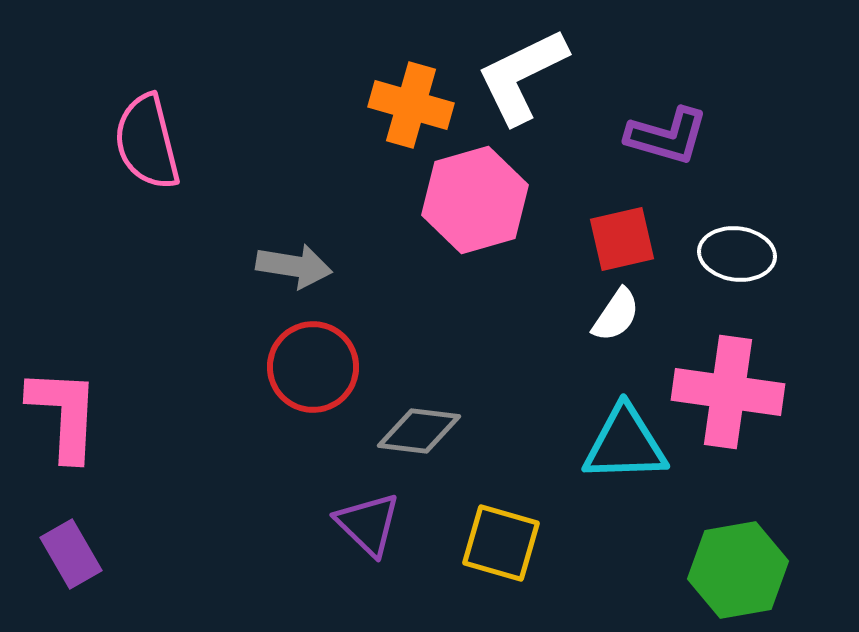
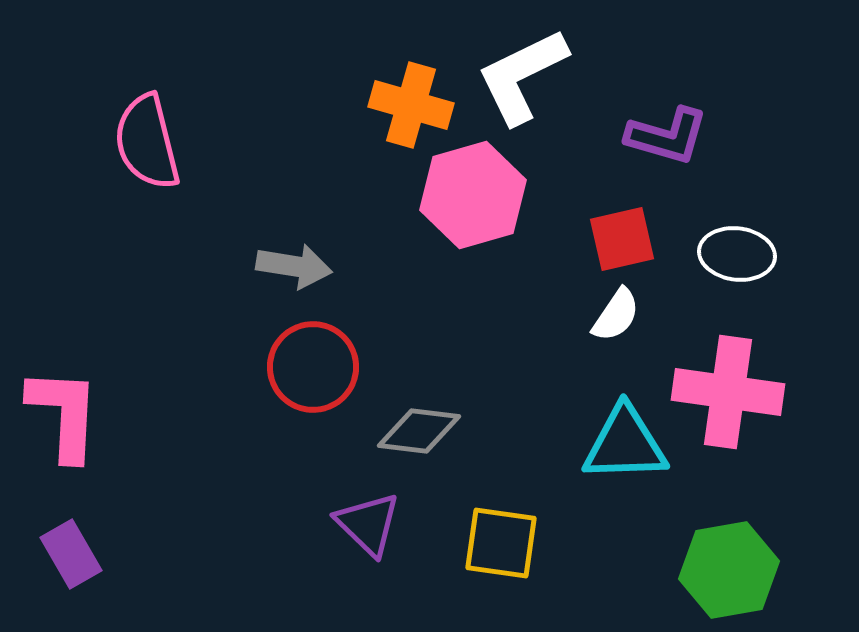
pink hexagon: moved 2 px left, 5 px up
yellow square: rotated 8 degrees counterclockwise
green hexagon: moved 9 px left
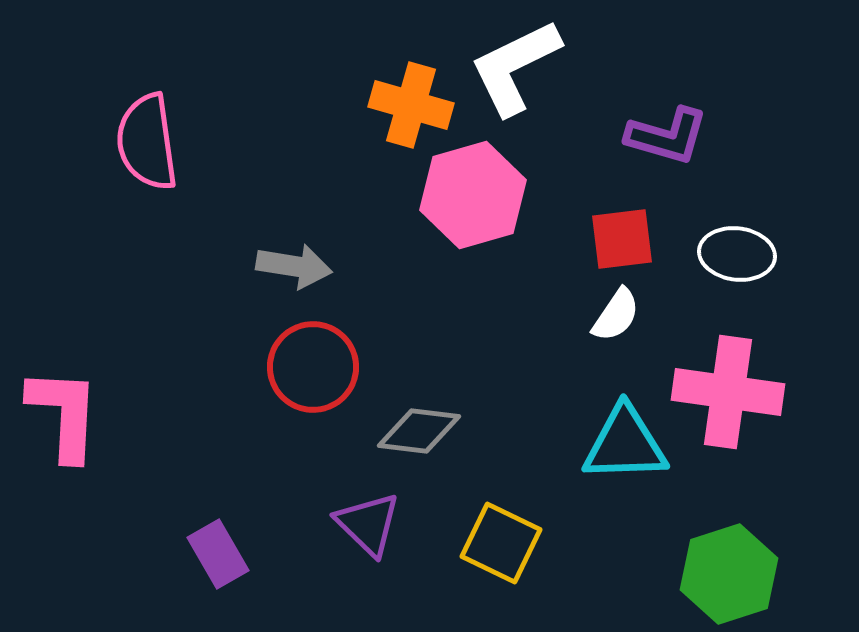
white L-shape: moved 7 px left, 9 px up
pink semicircle: rotated 6 degrees clockwise
red square: rotated 6 degrees clockwise
yellow square: rotated 18 degrees clockwise
purple rectangle: moved 147 px right
green hexagon: moved 4 px down; rotated 8 degrees counterclockwise
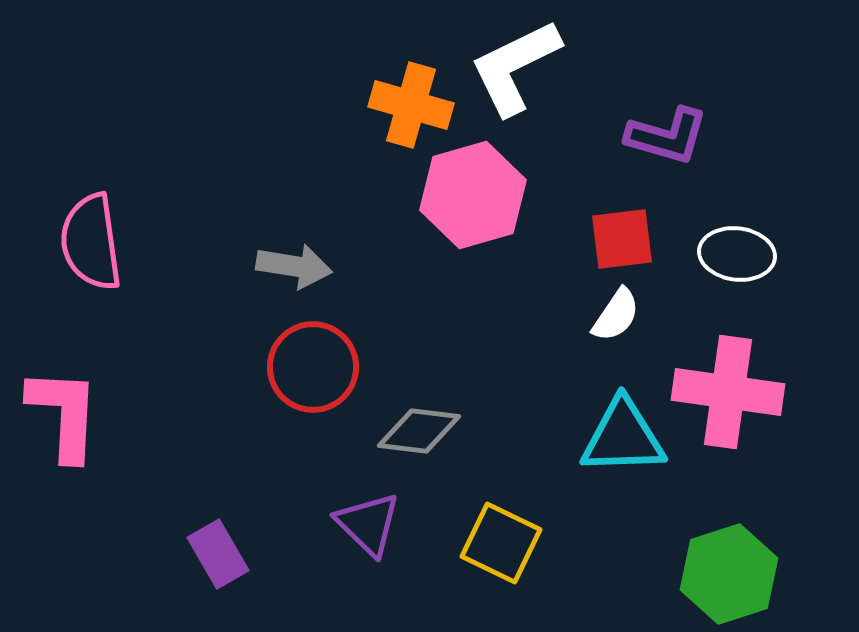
pink semicircle: moved 56 px left, 100 px down
cyan triangle: moved 2 px left, 7 px up
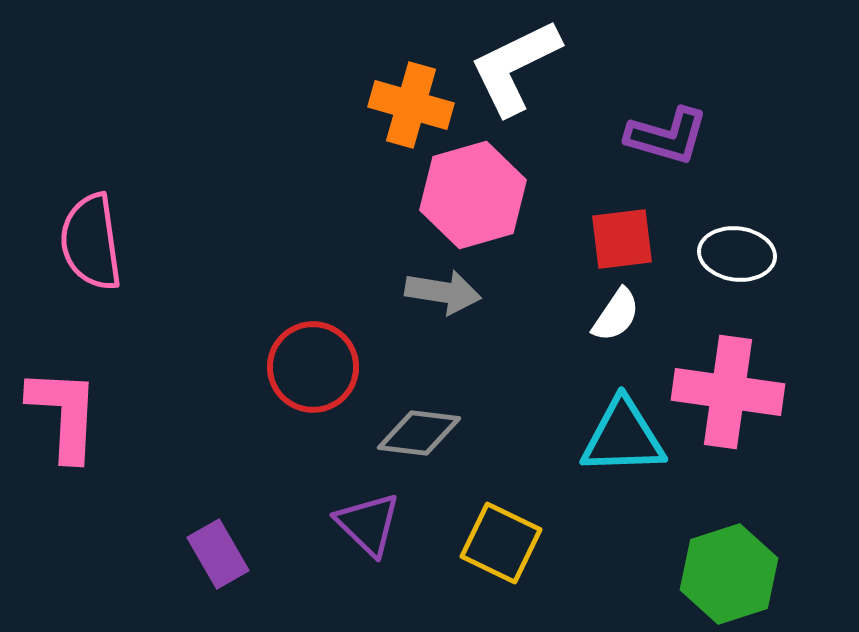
gray arrow: moved 149 px right, 26 px down
gray diamond: moved 2 px down
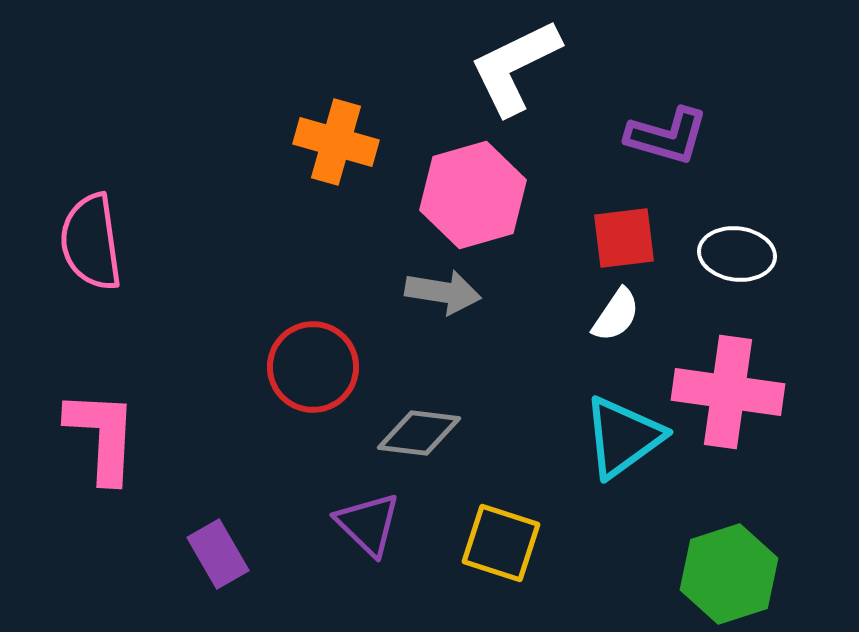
orange cross: moved 75 px left, 37 px down
red square: moved 2 px right, 1 px up
pink L-shape: moved 38 px right, 22 px down
cyan triangle: rotated 34 degrees counterclockwise
yellow square: rotated 8 degrees counterclockwise
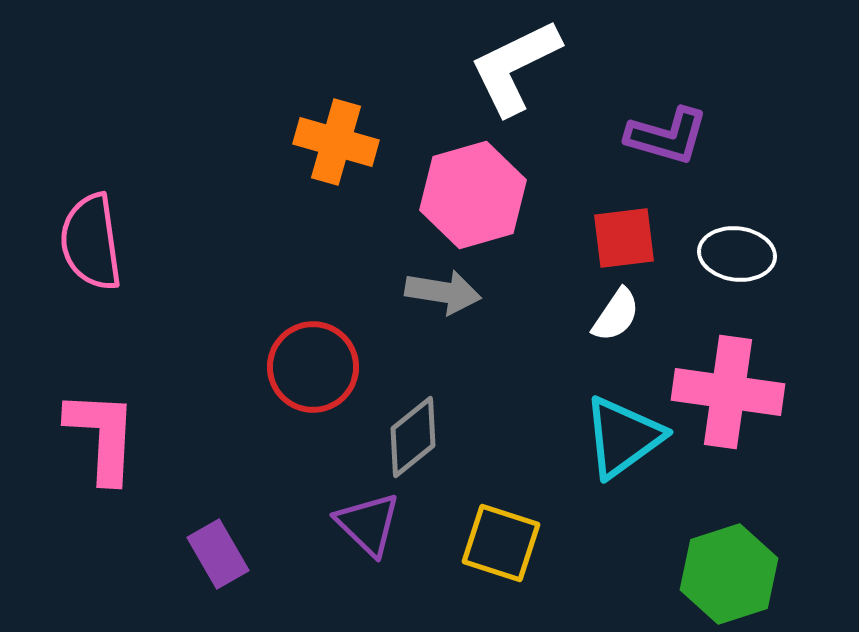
gray diamond: moved 6 px left, 4 px down; rotated 46 degrees counterclockwise
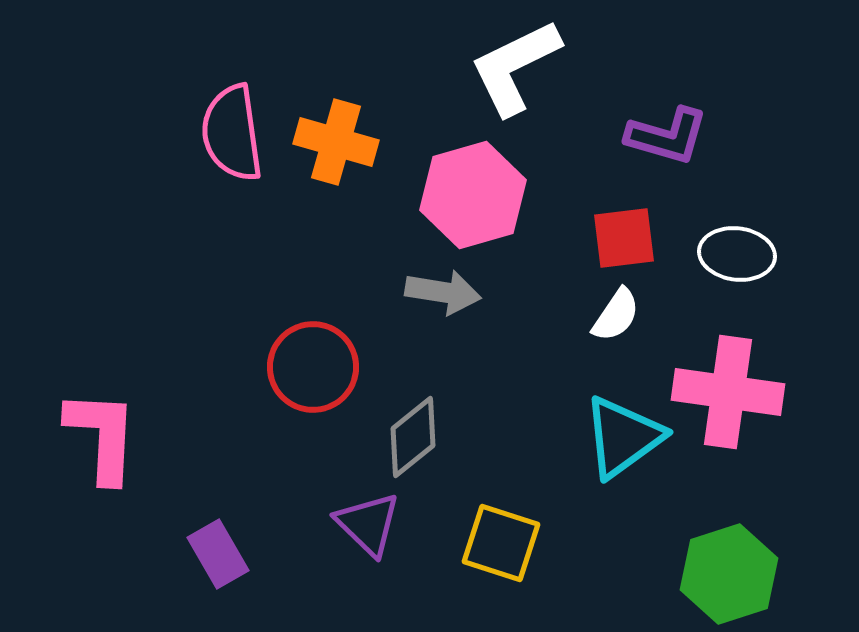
pink semicircle: moved 141 px right, 109 px up
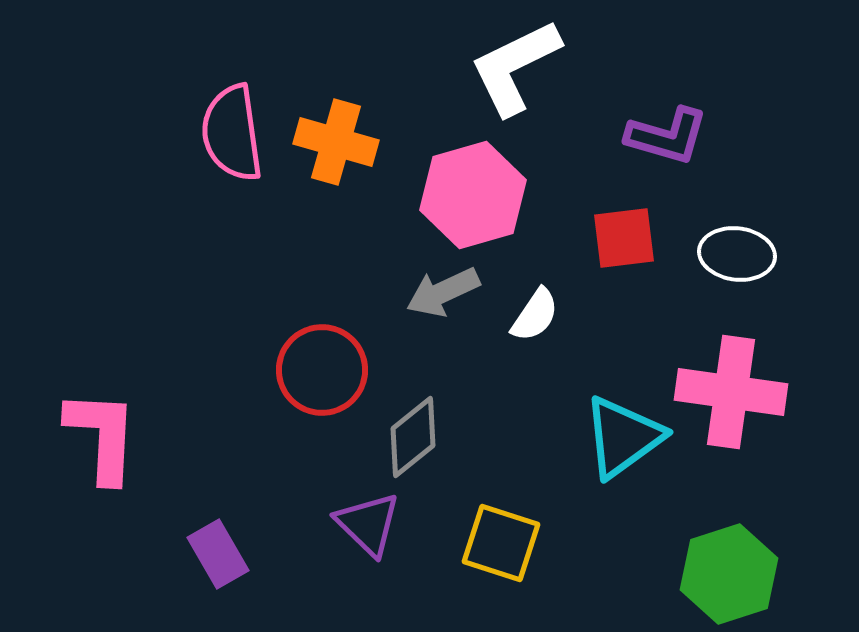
gray arrow: rotated 146 degrees clockwise
white semicircle: moved 81 px left
red circle: moved 9 px right, 3 px down
pink cross: moved 3 px right
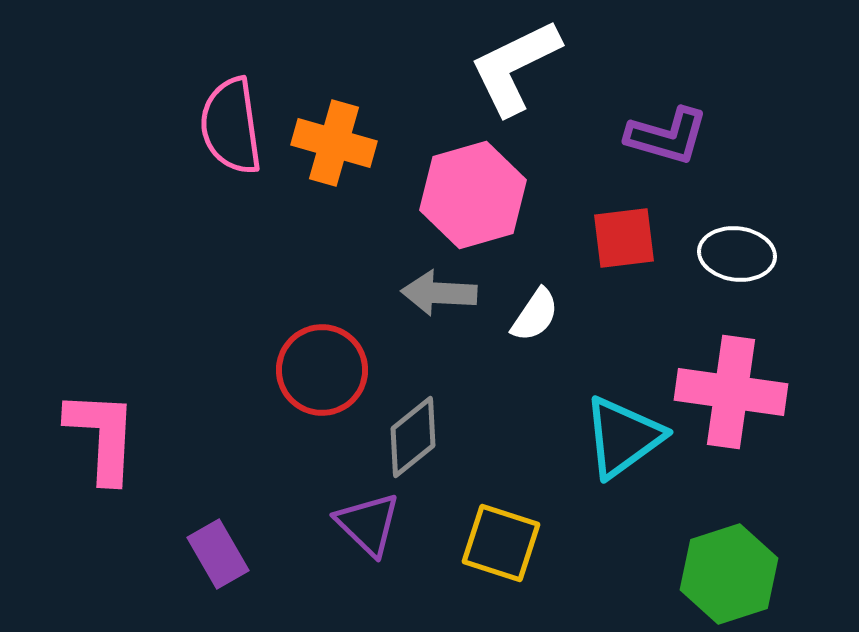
pink semicircle: moved 1 px left, 7 px up
orange cross: moved 2 px left, 1 px down
gray arrow: moved 4 px left, 1 px down; rotated 28 degrees clockwise
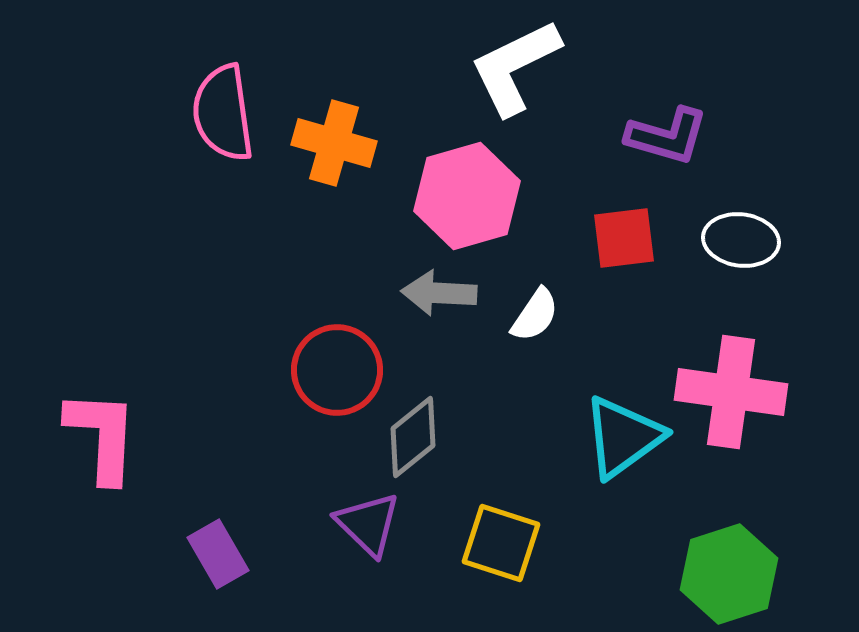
pink semicircle: moved 8 px left, 13 px up
pink hexagon: moved 6 px left, 1 px down
white ellipse: moved 4 px right, 14 px up
red circle: moved 15 px right
